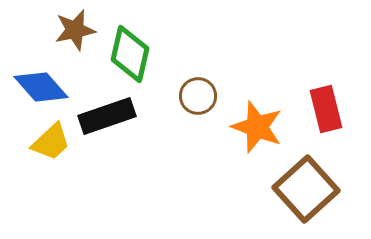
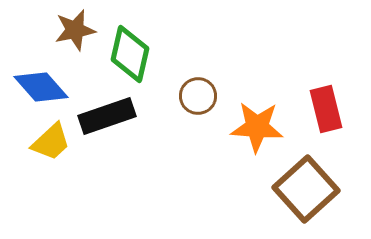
orange star: rotated 16 degrees counterclockwise
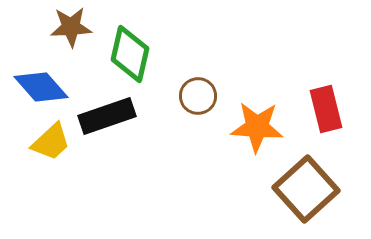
brown star: moved 4 px left, 3 px up; rotated 9 degrees clockwise
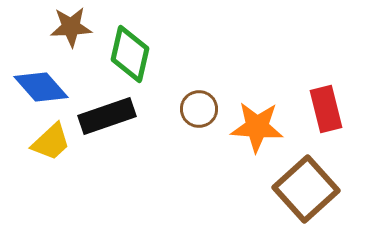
brown circle: moved 1 px right, 13 px down
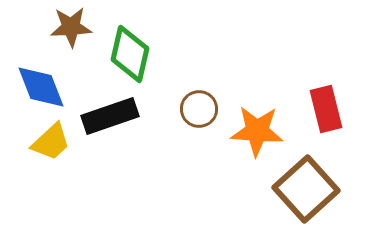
blue diamond: rotated 20 degrees clockwise
black rectangle: moved 3 px right
orange star: moved 4 px down
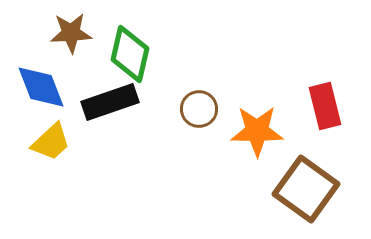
brown star: moved 6 px down
red rectangle: moved 1 px left, 3 px up
black rectangle: moved 14 px up
orange star: rotated 4 degrees counterclockwise
brown square: rotated 12 degrees counterclockwise
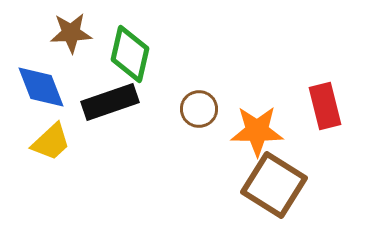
brown square: moved 32 px left, 4 px up; rotated 4 degrees counterclockwise
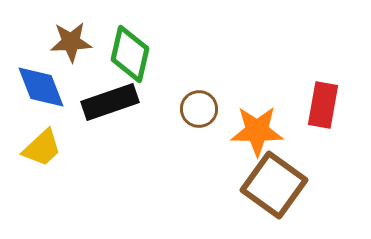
brown star: moved 9 px down
red rectangle: moved 2 px left, 1 px up; rotated 24 degrees clockwise
yellow trapezoid: moved 9 px left, 6 px down
brown square: rotated 4 degrees clockwise
